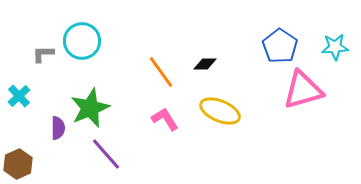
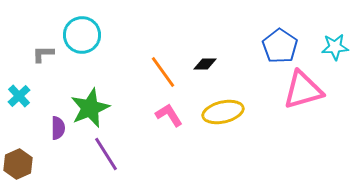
cyan circle: moved 6 px up
orange line: moved 2 px right
yellow ellipse: moved 3 px right, 1 px down; rotated 36 degrees counterclockwise
pink L-shape: moved 4 px right, 4 px up
purple line: rotated 9 degrees clockwise
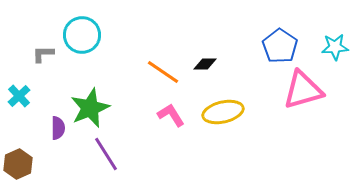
orange line: rotated 20 degrees counterclockwise
pink L-shape: moved 2 px right
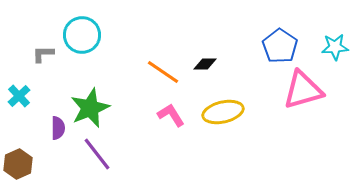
purple line: moved 9 px left; rotated 6 degrees counterclockwise
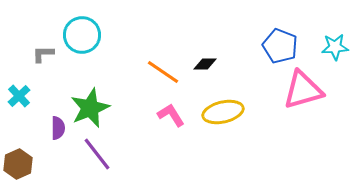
blue pentagon: rotated 12 degrees counterclockwise
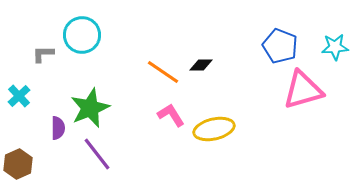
black diamond: moved 4 px left, 1 px down
yellow ellipse: moved 9 px left, 17 px down
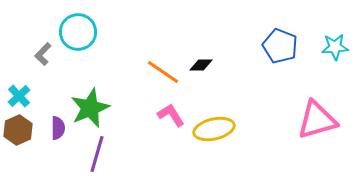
cyan circle: moved 4 px left, 3 px up
gray L-shape: rotated 45 degrees counterclockwise
pink triangle: moved 14 px right, 30 px down
purple line: rotated 54 degrees clockwise
brown hexagon: moved 34 px up
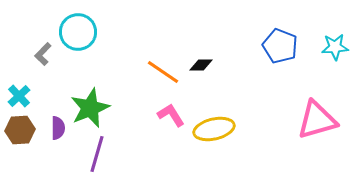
brown hexagon: moved 2 px right; rotated 20 degrees clockwise
